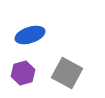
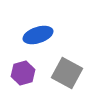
blue ellipse: moved 8 px right
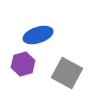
purple hexagon: moved 9 px up
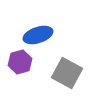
purple hexagon: moved 3 px left, 2 px up
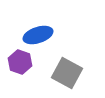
purple hexagon: rotated 25 degrees counterclockwise
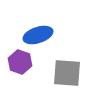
gray square: rotated 24 degrees counterclockwise
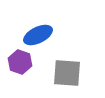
blue ellipse: rotated 8 degrees counterclockwise
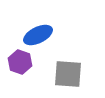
gray square: moved 1 px right, 1 px down
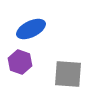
blue ellipse: moved 7 px left, 6 px up
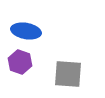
blue ellipse: moved 5 px left, 2 px down; rotated 36 degrees clockwise
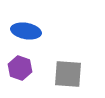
purple hexagon: moved 6 px down
